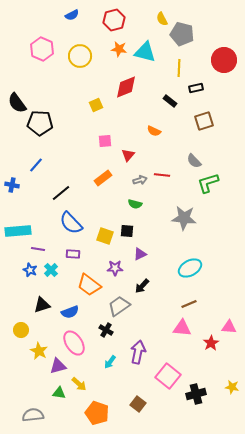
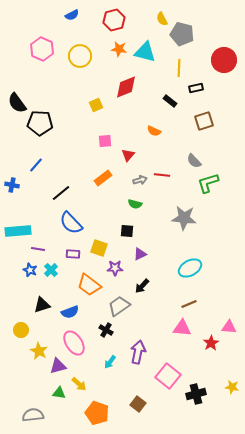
yellow square at (105, 236): moved 6 px left, 12 px down
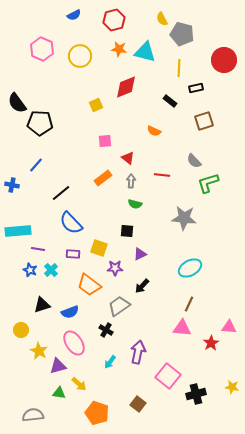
blue semicircle at (72, 15): moved 2 px right
red triangle at (128, 155): moved 3 px down; rotated 32 degrees counterclockwise
gray arrow at (140, 180): moved 9 px left, 1 px down; rotated 72 degrees counterclockwise
brown line at (189, 304): rotated 42 degrees counterclockwise
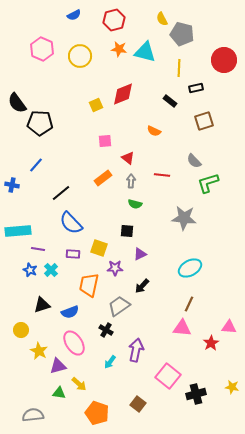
red diamond at (126, 87): moved 3 px left, 7 px down
orange trapezoid at (89, 285): rotated 65 degrees clockwise
purple arrow at (138, 352): moved 2 px left, 2 px up
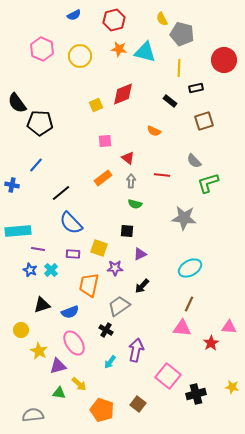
orange pentagon at (97, 413): moved 5 px right, 3 px up
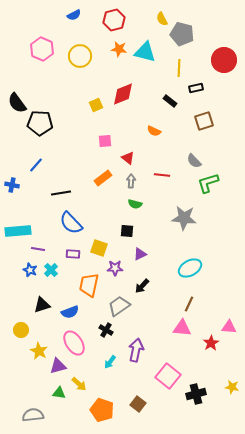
black line at (61, 193): rotated 30 degrees clockwise
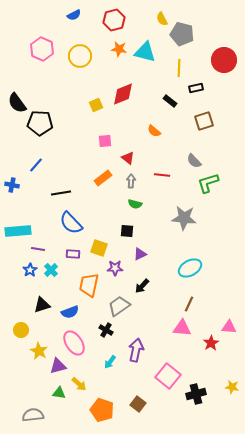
orange semicircle at (154, 131): rotated 16 degrees clockwise
blue star at (30, 270): rotated 16 degrees clockwise
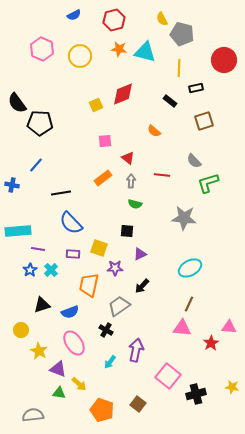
purple triangle at (58, 366): moved 3 px down; rotated 36 degrees clockwise
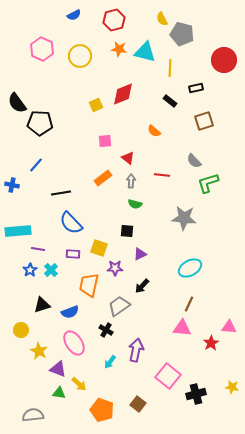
yellow line at (179, 68): moved 9 px left
